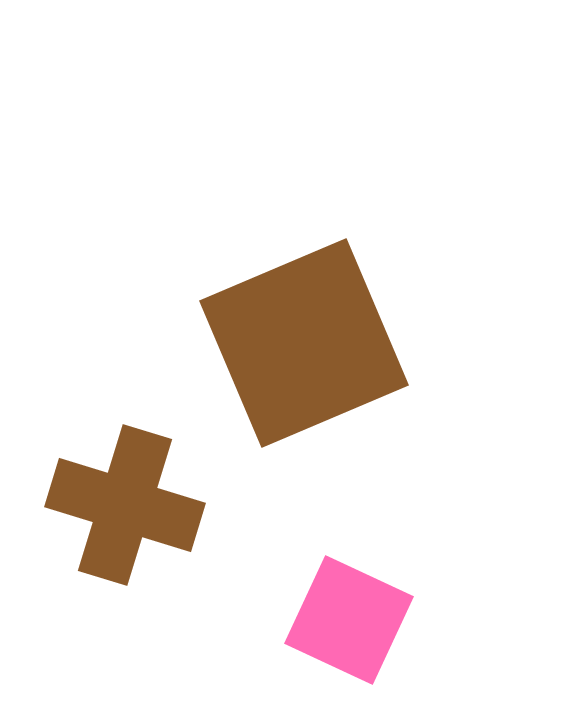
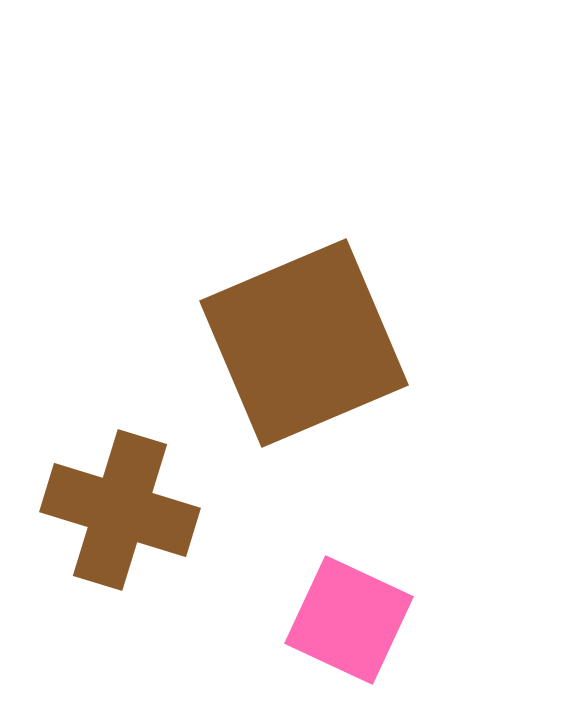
brown cross: moved 5 px left, 5 px down
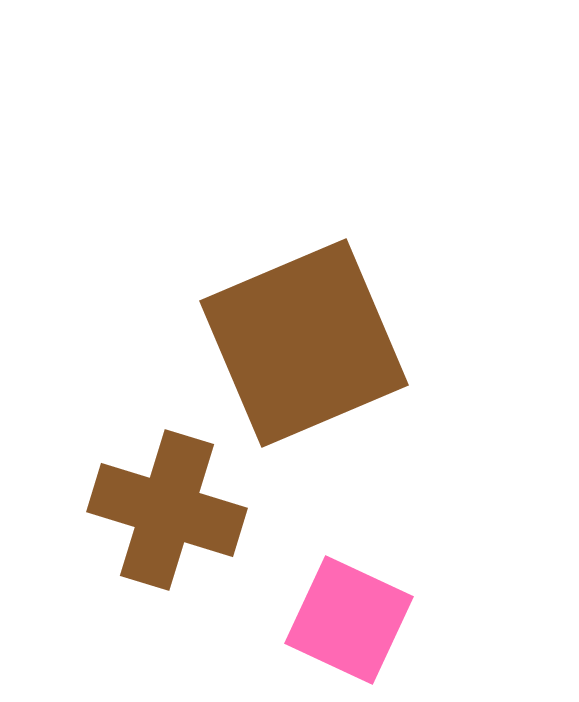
brown cross: moved 47 px right
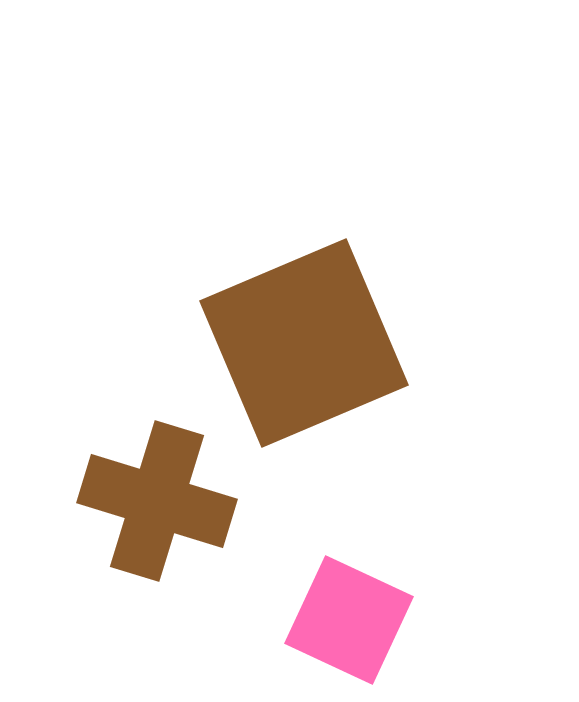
brown cross: moved 10 px left, 9 px up
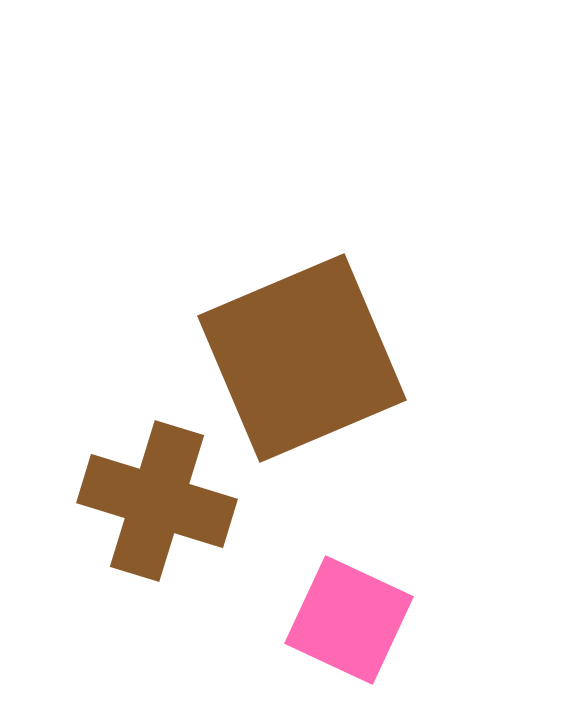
brown square: moved 2 px left, 15 px down
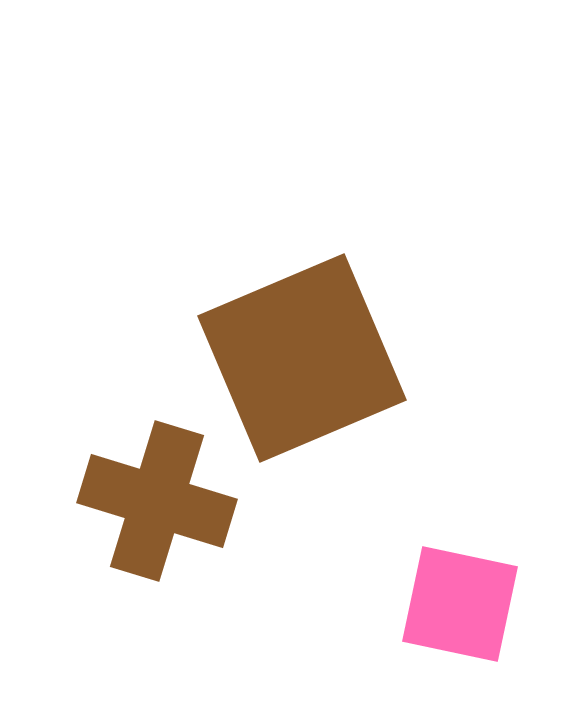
pink square: moved 111 px right, 16 px up; rotated 13 degrees counterclockwise
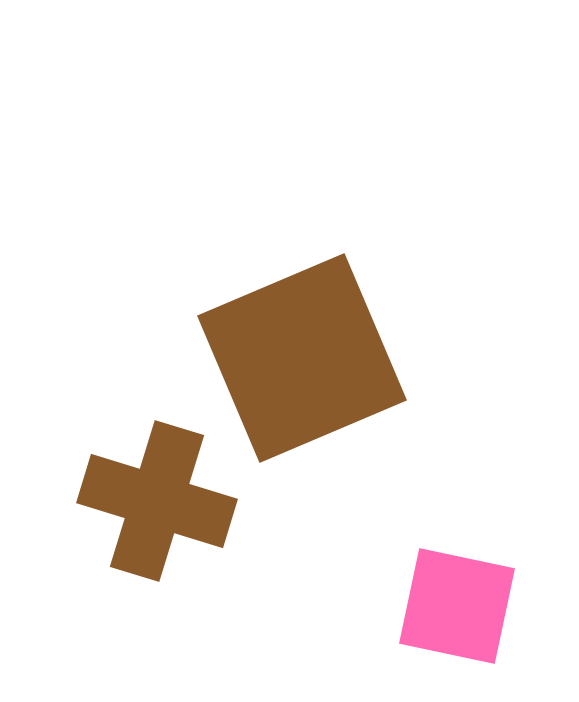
pink square: moved 3 px left, 2 px down
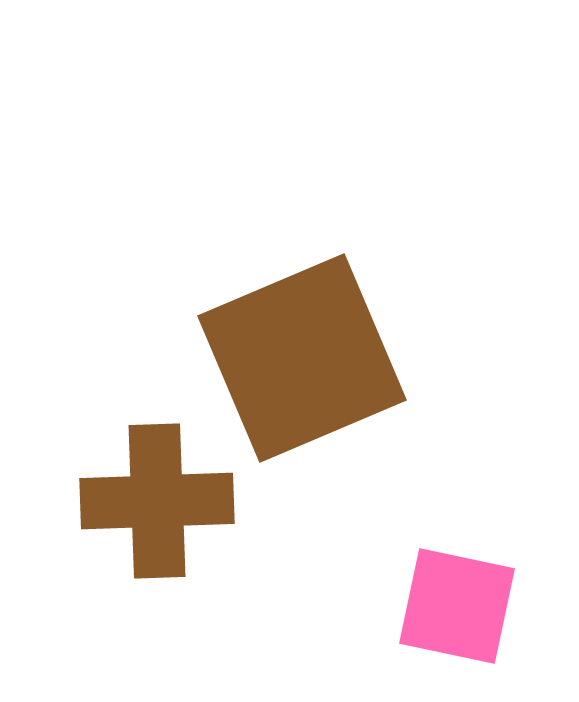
brown cross: rotated 19 degrees counterclockwise
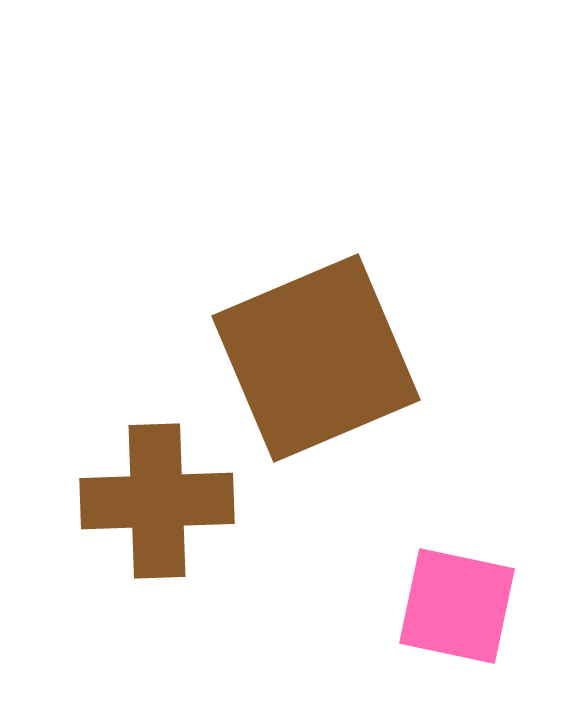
brown square: moved 14 px right
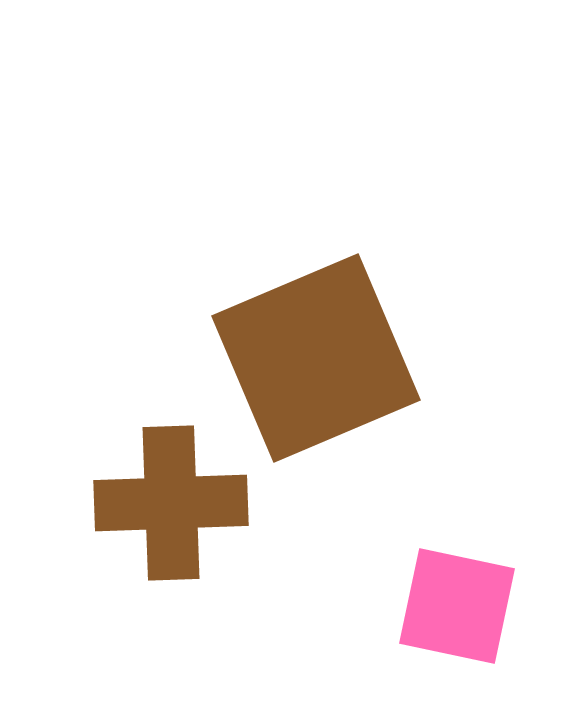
brown cross: moved 14 px right, 2 px down
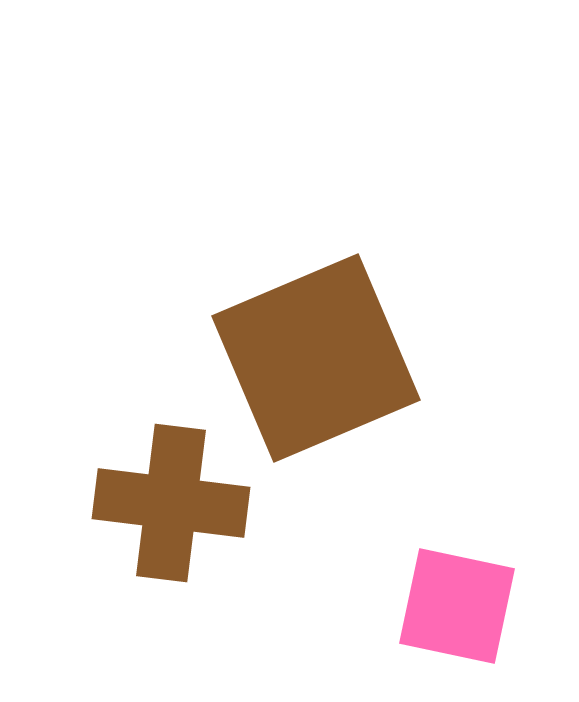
brown cross: rotated 9 degrees clockwise
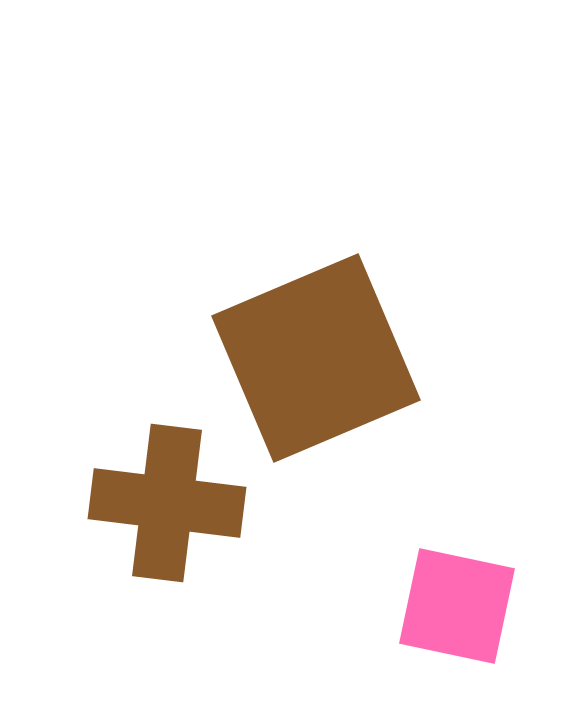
brown cross: moved 4 px left
